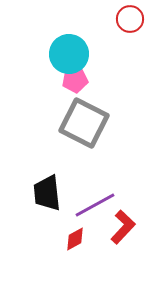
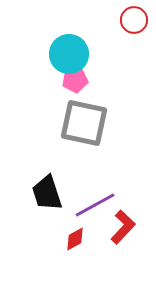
red circle: moved 4 px right, 1 px down
gray square: rotated 15 degrees counterclockwise
black trapezoid: rotated 12 degrees counterclockwise
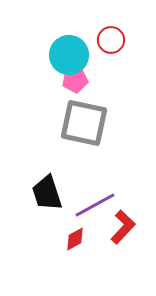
red circle: moved 23 px left, 20 px down
cyan circle: moved 1 px down
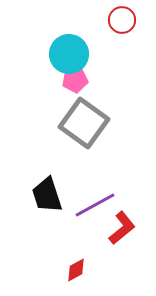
red circle: moved 11 px right, 20 px up
cyan circle: moved 1 px up
gray square: rotated 24 degrees clockwise
black trapezoid: moved 2 px down
red L-shape: moved 1 px left, 1 px down; rotated 8 degrees clockwise
red diamond: moved 1 px right, 31 px down
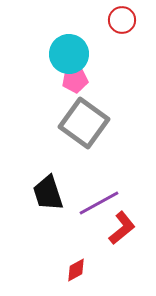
black trapezoid: moved 1 px right, 2 px up
purple line: moved 4 px right, 2 px up
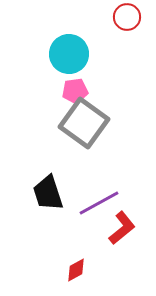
red circle: moved 5 px right, 3 px up
pink pentagon: moved 11 px down
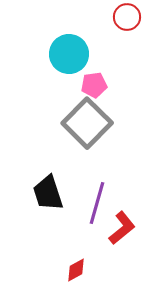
pink pentagon: moved 19 px right, 6 px up
gray square: moved 3 px right; rotated 9 degrees clockwise
purple line: moved 2 px left; rotated 45 degrees counterclockwise
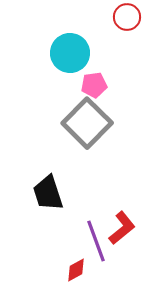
cyan circle: moved 1 px right, 1 px up
purple line: moved 1 px left, 38 px down; rotated 36 degrees counterclockwise
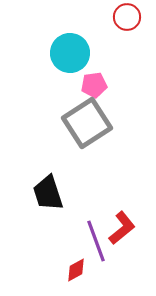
gray square: rotated 12 degrees clockwise
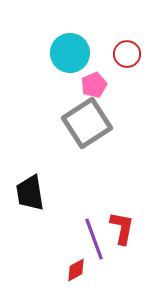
red circle: moved 37 px down
pink pentagon: rotated 15 degrees counterclockwise
black trapezoid: moved 18 px left; rotated 9 degrees clockwise
red L-shape: rotated 40 degrees counterclockwise
purple line: moved 2 px left, 2 px up
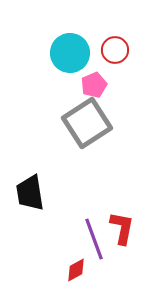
red circle: moved 12 px left, 4 px up
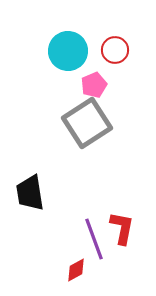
cyan circle: moved 2 px left, 2 px up
